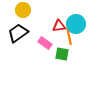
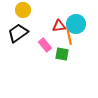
pink rectangle: moved 2 px down; rotated 16 degrees clockwise
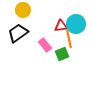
red triangle: moved 2 px right
orange line: moved 3 px down
green square: rotated 32 degrees counterclockwise
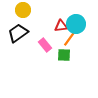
orange line: moved 1 px right, 1 px up; rotated 48 degrees clockwise
green square: moved 2 px right, 1 px down; rotated 24 degrees clockwise
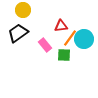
cyan circle: moved 8 px right, 15 px down
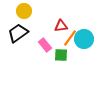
yellow circle: moved 1 px right, 1 px down
green square: moved 3 px left
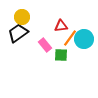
yellow circle: moved 2 px left, 6 px down
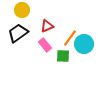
yellow circle: moved 7 px up
red triangle: moved 14 px left; rotated 16 degrees counterclockwise
cyan circle: moved 5 px down
green square: moved 2 px right, 1 px down
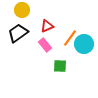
green square: moved 3 px left, 10 px down
